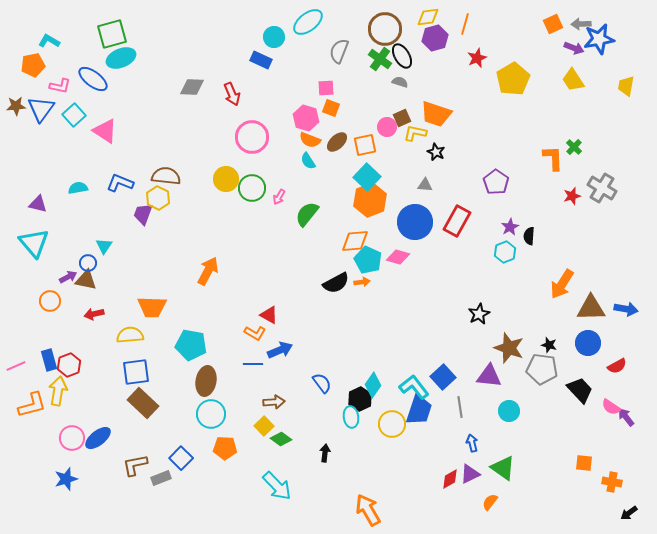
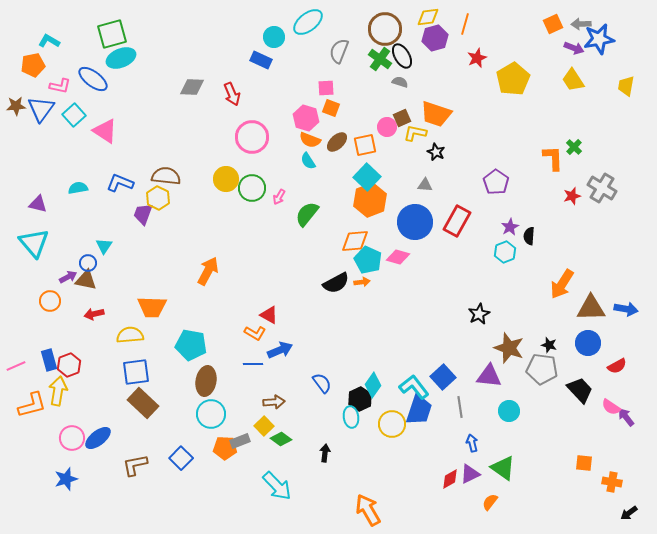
gray rectangle at (161, 478): moved 79 px right, 37 px up
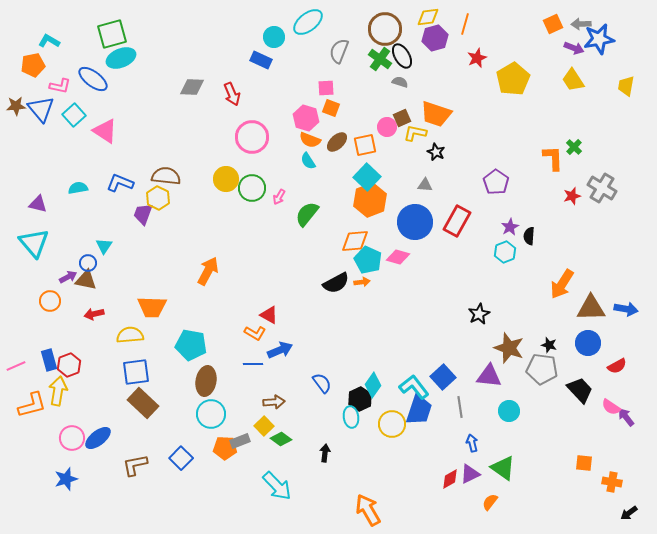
blue triangle at (41, 109): rotated 16 degrees counterclockwise
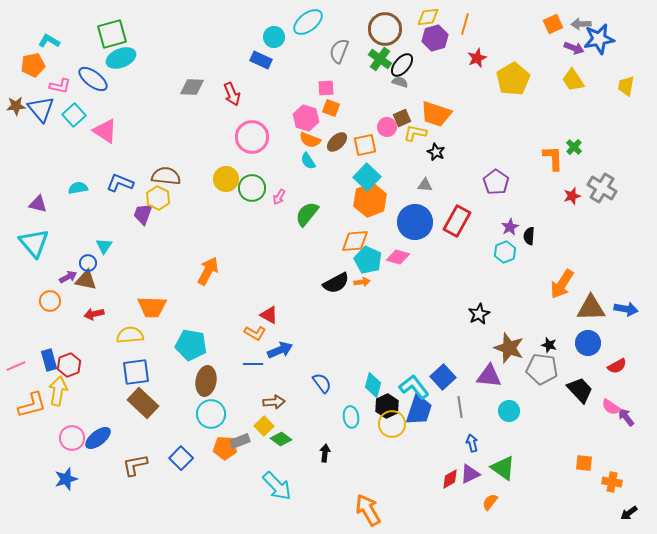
black ellipse at (402, 56): moved 9 px down; rotated 70 degrees clockwise
cyan diamond at (373, 385): rotated 20 degrees counterclockwise
black hexagon at (360, 399): moved 27 px right, 7 px down
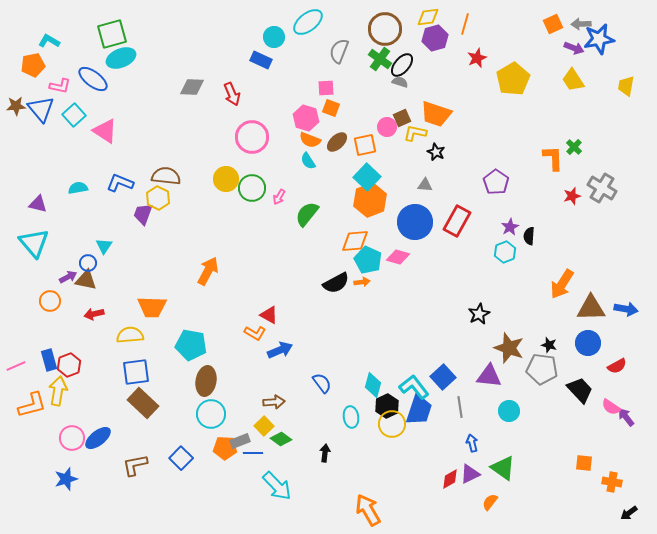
blue line at (253, 364): moved 89 px down
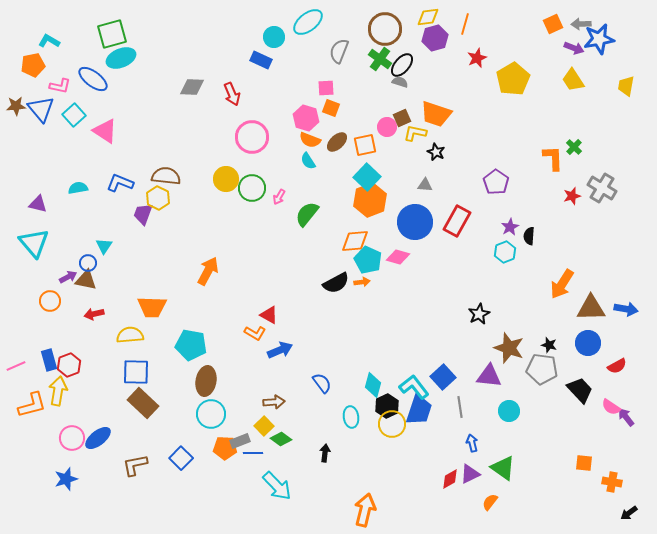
blue square at (136, 372): rotated 8 degrees clockwise
orange arrow at (368, 510): moved 3 px left; rotated 44 degrees clockwise
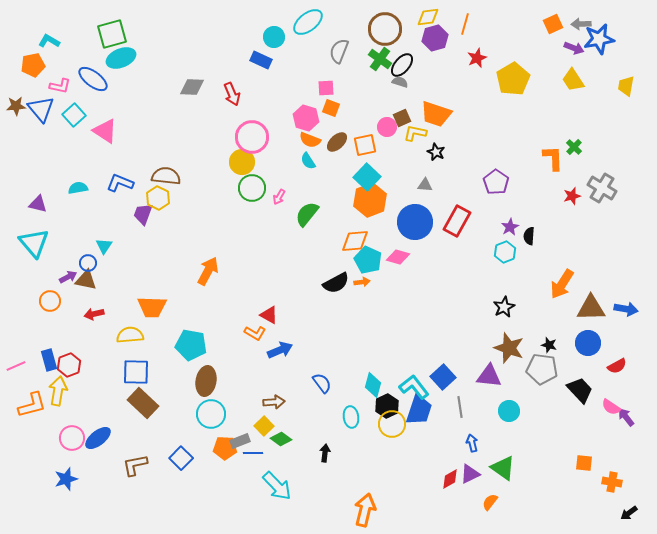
yellow circle at (226, 179): moved 16 px right, 17 px up
black star at (479, 314): moved 25 px right, 7 px up
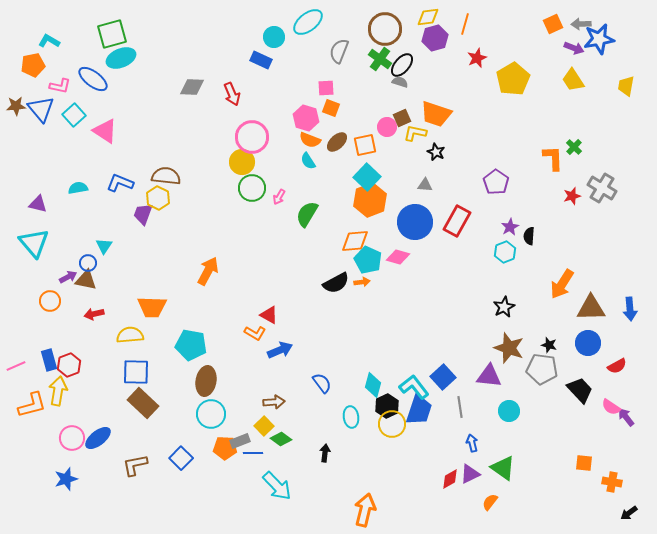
green semicircle at (307, 214): rotated 8 degrees counterclockwise
blue arrow at (626, 309): moved 4 px right; rotated 75 degrees clockwise
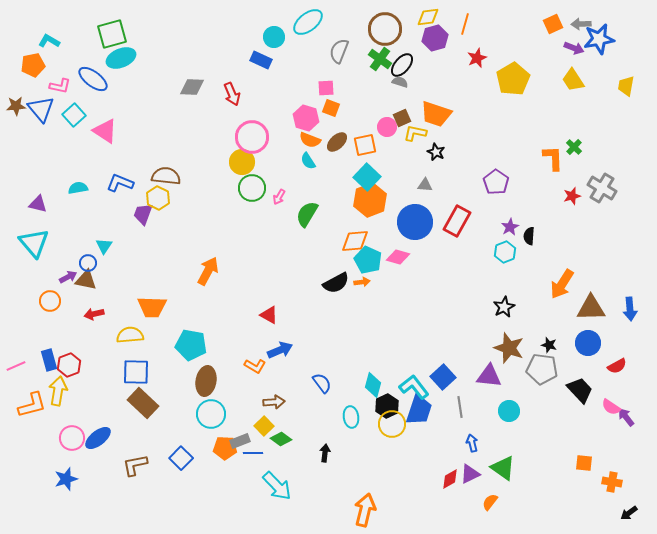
orange L-shape at (255, 333): moved 33 px down
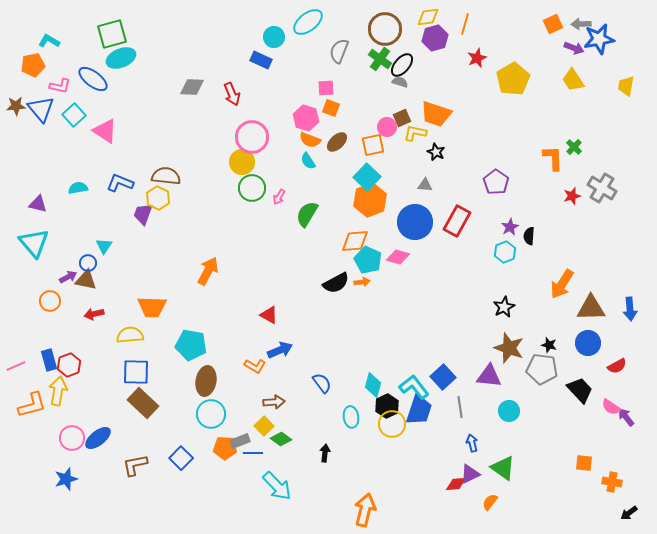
orange square at (365, 145): moved 8 px right
red diamond at (450, 479): moved 6 px right, 5 px down; rotated 25 degrees clockwise
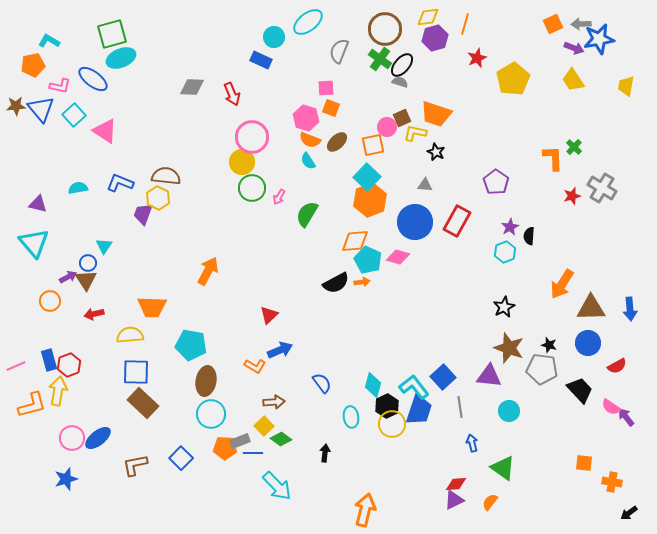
brown triangle at (86, 280): rotated 45 degrees clockwise
red triangle at (269, 315): rotated 48 degrees clockwise
purple triangle at (470, 474): moved 16 px left, 26 px down
